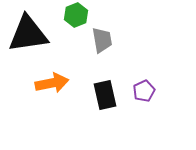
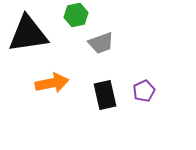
green hexagon: rotated 10 degrees clockwise
gray trapezoid: moved 1 px left, 3 px down; rotated 80 degrees clockwise
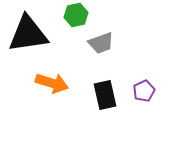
orange arrow: rotated 28 degrees clockwise
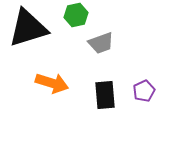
black triangle: moved 6 px up; rotated 9 degrees counterclockwise
black rectangle: rotated 8 degrees clockwise
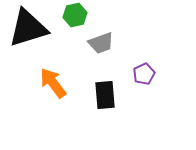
green hexagon: moved 1 px left
orange arrow: moved 1 px right; rotated 144 degrees counterclockwise
purple pentagon: moved 17 px up
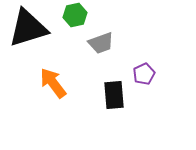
black rectangle: moved 9 px right
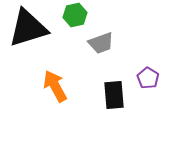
purple pentagon: moved 4 px right, 4 px down; rotated 15 degrees counterclockwise
orange arrow: moved 2 px right, 3 px down; rotated 8 degrees clockwise
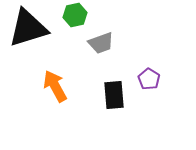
purple pentagon: moved 1 px right, 1 px down
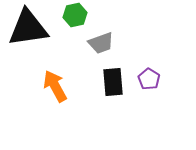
black triangle: rotated 9 degrees clockwise
black rectangle: moved 1 px left, 13 px up
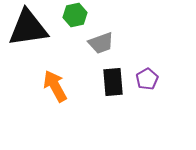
purple pentagon: moved 2 px left; rotated 10 degrees clockwise
